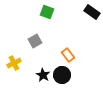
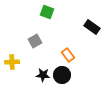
black rectangle: moved 15 px down
yellow cross: moved 2 px left, 1 px up; rotated 24 degrees clockwise
black star: rotated 24 degrees counterclockwise
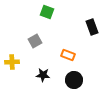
black rectangle: rotated 35 degrees clockwise
orange rectangle: rotated 32 degrees counterclockwise
black circle: moved 12 px right, 5 px down
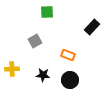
green square: rotated 24 degrees counterclockwise
black rectangle: rotated 63 degrees clockwise
yellow cross: moved 7 px down
black circle: moved 4 px left
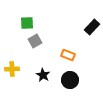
green square: moved 20 px left, 11 px down
black star: rotated 24 degrees clockwise
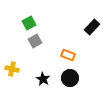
green square: moved 2 px right; rotated 24 degrees counterclockwise
yellow cross: rotated 16 degrees clockwise
black star: moved 4 px down
black circle: moved 2 px up
